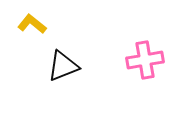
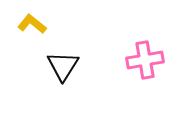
black triangle: rotated 36 degrees counterclockwise
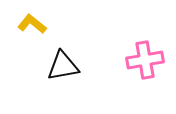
black triangle: rotated 48 degrees clockwise
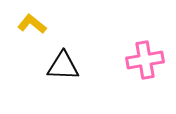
black triangle: rotated 12 degrees clockwise
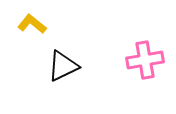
black triangle: rotated 28 degrees counterclockwise
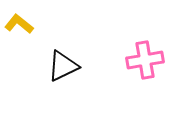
yellow L-shape: moved 13 px left
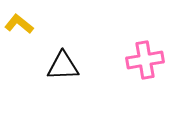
black triangle: rotated 24 degrees clockwise
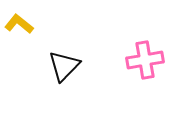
black triangle: moved 1 px right; rotated 44 degrees counterclockwise
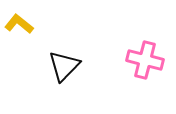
pink cross: rotated 24 degrees clockwise
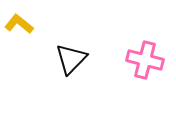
black triangle: moved 7 px right, 7 px up
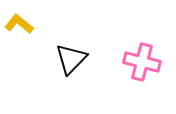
pink cross: moved 3 px left, 2 px down
